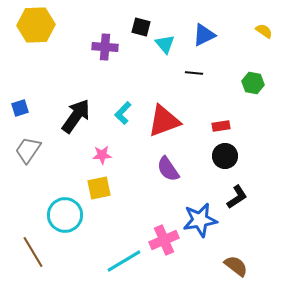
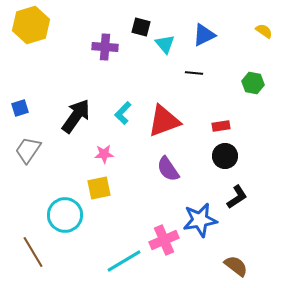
yellow hexagon: moved 5 px left; rotated 15 degrees counterclockwise
pink star: moved 2 px right, 1 px up
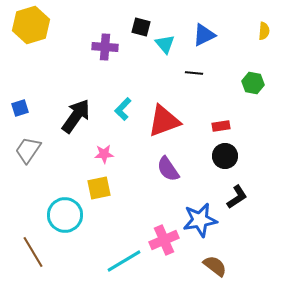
yellow semicircle: rotated 60 degrees clockwise
cyan L-shape: moved 4 px up
brown semicircle: moved 21 px left
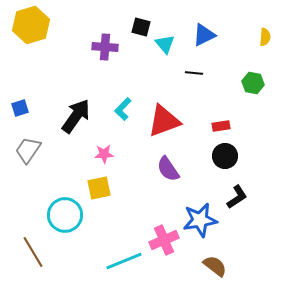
yellow semicircle: moved 1 px right, 6 px down
cyan line: rotated 9 degrees clockwise
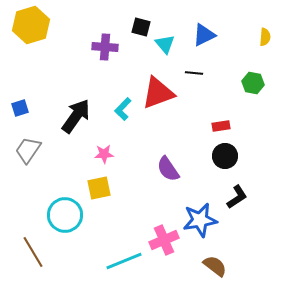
red triangle: moved 6 px left, 28 px up
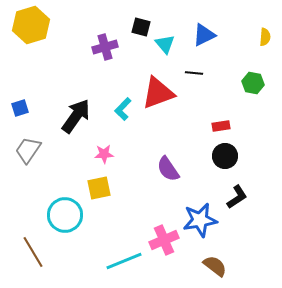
purple cross: rotated 20 degrees counterclockwise
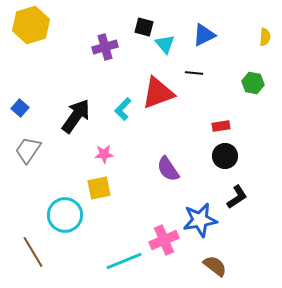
black square: moved 3 px right
blue square: rotated 30 degrees counterclockwise
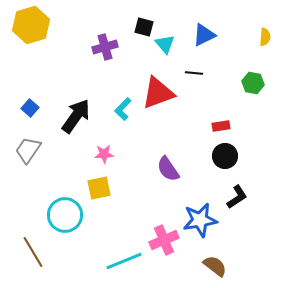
blue square: moved 10 px right
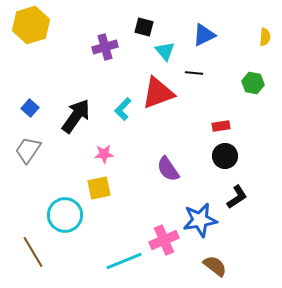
cyan triangle: moved 7 px down
